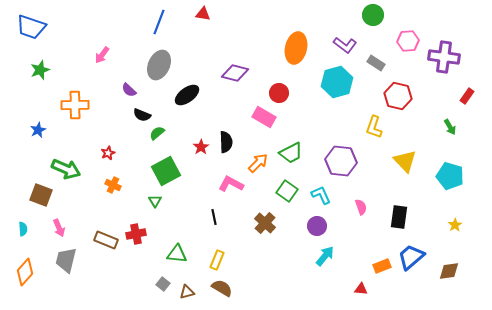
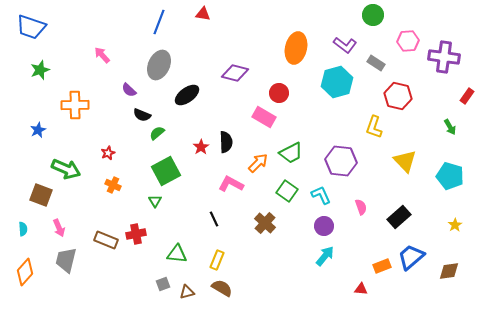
pink arrow at (102, 55): rotated 102 degrees clockwise
black line at (214, 217): moved 2 px down; rotated 14 degrees counterclockwise
black rectangle at (399, 217): rotated 40 degrees clockwise
purple circle at (317, 226): moved 7 px right
gray square at (163, 284): rotated 32 degrees clockwise
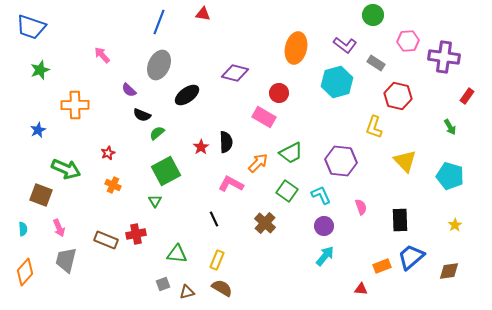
black rectangle at (399, 217): moved 1 px right, 3 px down; rotated 50 degrees counterclockwise
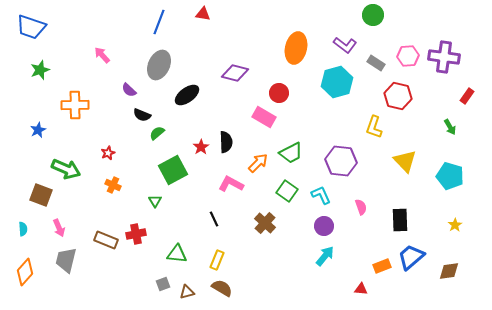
pink hexagon at (408, 41): moved 15 px down
green square at (166, 171): moved 7 px right, 1 px up
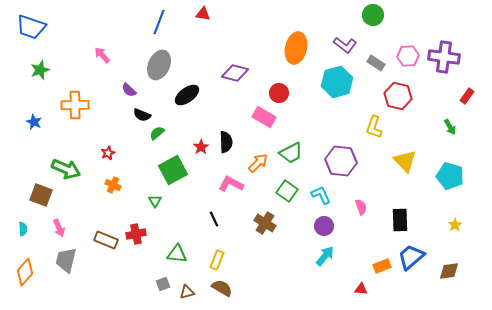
blue star at (38, 130): moved 4 px left, 8 px up; rotated 21 degrees counterclockwise
brown cross at (265, 223): rotated 10 degrees counterclockwise
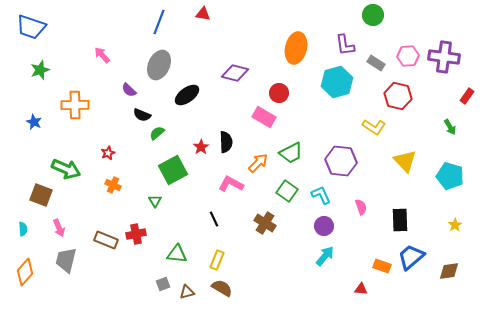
purple L-shape at (345, 45): rotated 45 degrees clockwise
yellow L-shape at (374, 127): rotated 75 degrees counterclockwise
orange rectangle at (382, 266): rotated 42 degrees clockwise
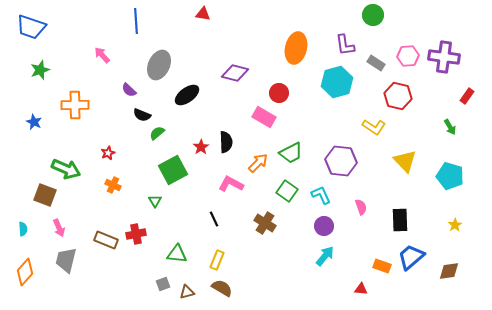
blue line at (159, 22): moved 23 px left, 1 px up; rotated 25 degrees counterclockwise
brown square at (41, 195): moved 4 px right
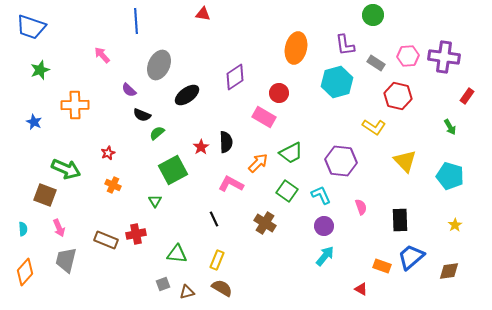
purple diamond at (235, 73): moved 4 px down; rotated 48 degrees counterclockwise
red triangle at (361, 289): rotated 24 degrees clockwise
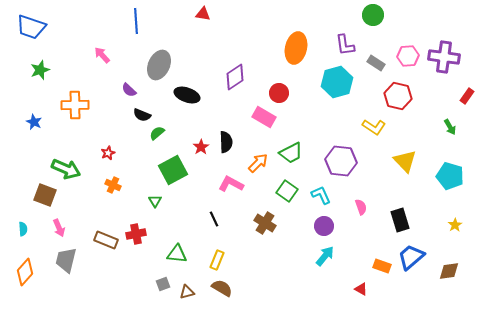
black ellipse at (187, 95): rotated 55 degrees clockwise
black rectangle at (400, 220): rotated 15 degrees counterclockwise
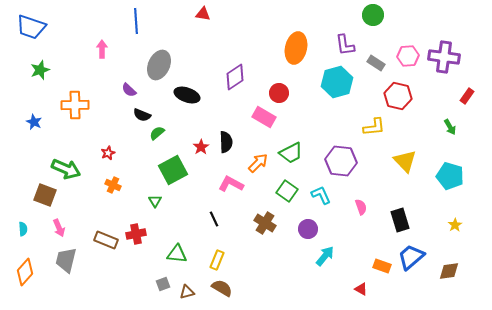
pink arrow at (102, 55): moved 6 px up; rotated 42 degrees clockwise
yellow L-shape at (374, 127): rotated 40 degrees counterclockwise
purple circle at (324, 226): moved 16 px left, 3 px down
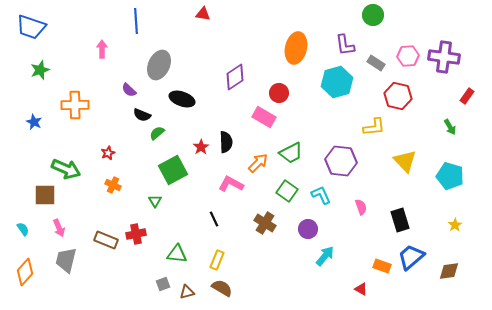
black ellipse at (187, 95): moved 5 px left, 4 px down
brown square at (45, 195): rotated 20 degrees counterclockwise
cyan semicircle at (23, 229): rotated 32 degrees counterclockwise
